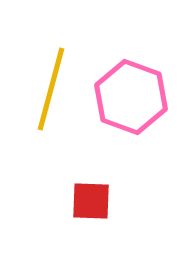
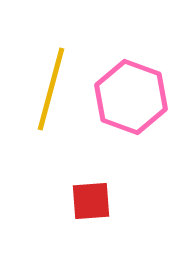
red square: rotated 6 degrees counterclockwise
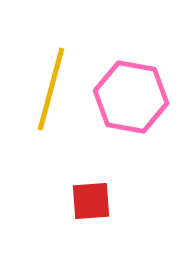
pink hexagon: rotated 10 degrees counterclockwise
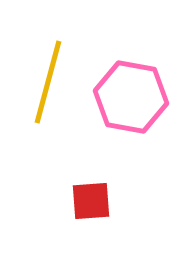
yellow line: moved 3 px left, 7 px up
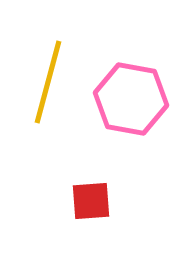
pink hexagon: moved 2 px down
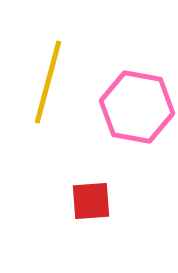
pink hexagon: moved 6 px right, 8 px down
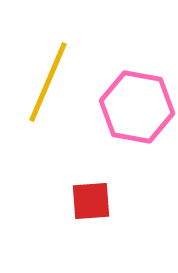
yellow line: rotated 8 degrees clockwise
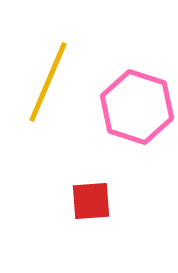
pink hexagon: rotated 8 degrees clockwise
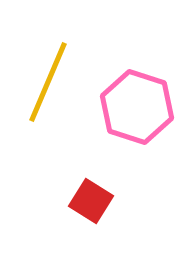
red square: rotated 36 degrees clockwise
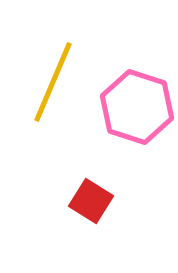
yellow line: moved 5 px right
